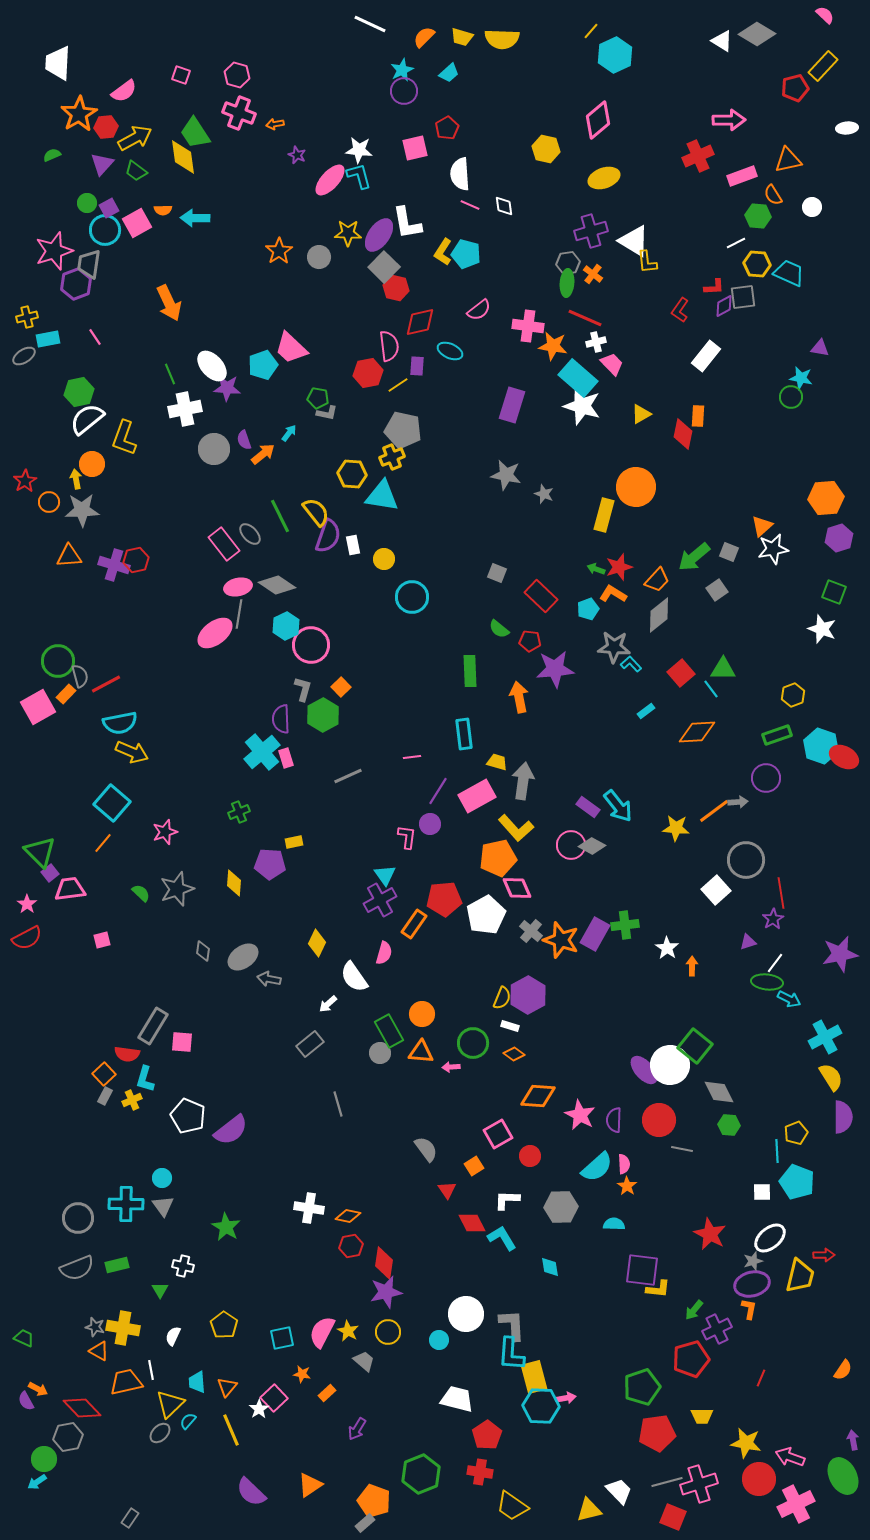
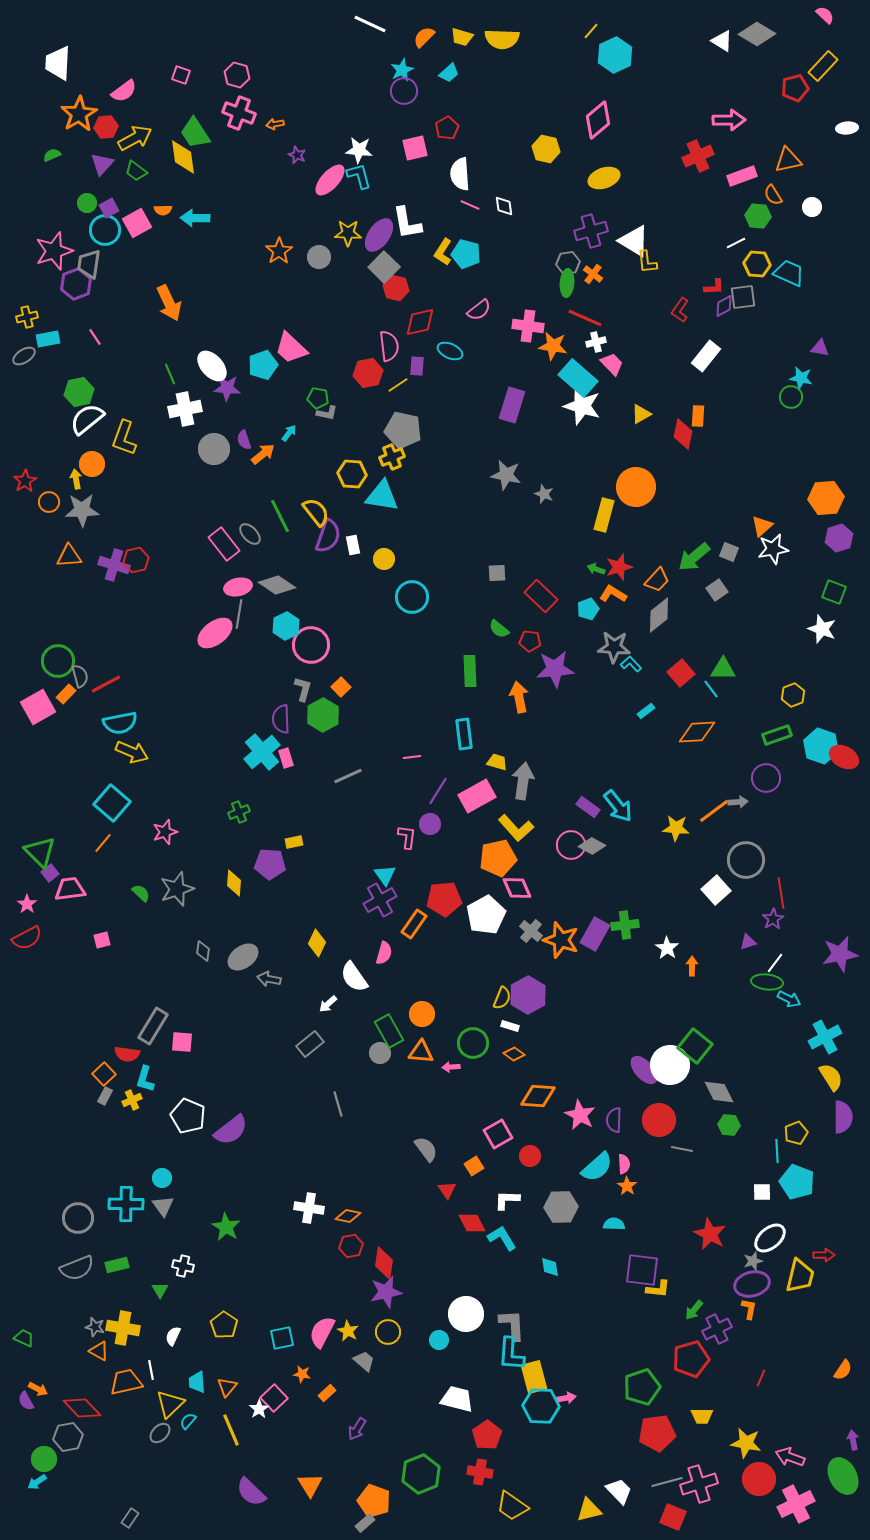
gray square at (497, 573): rotated 24 degrees counterclockwise
orange triangle at (310, 1485): rotated 28 degrees counterclockwise
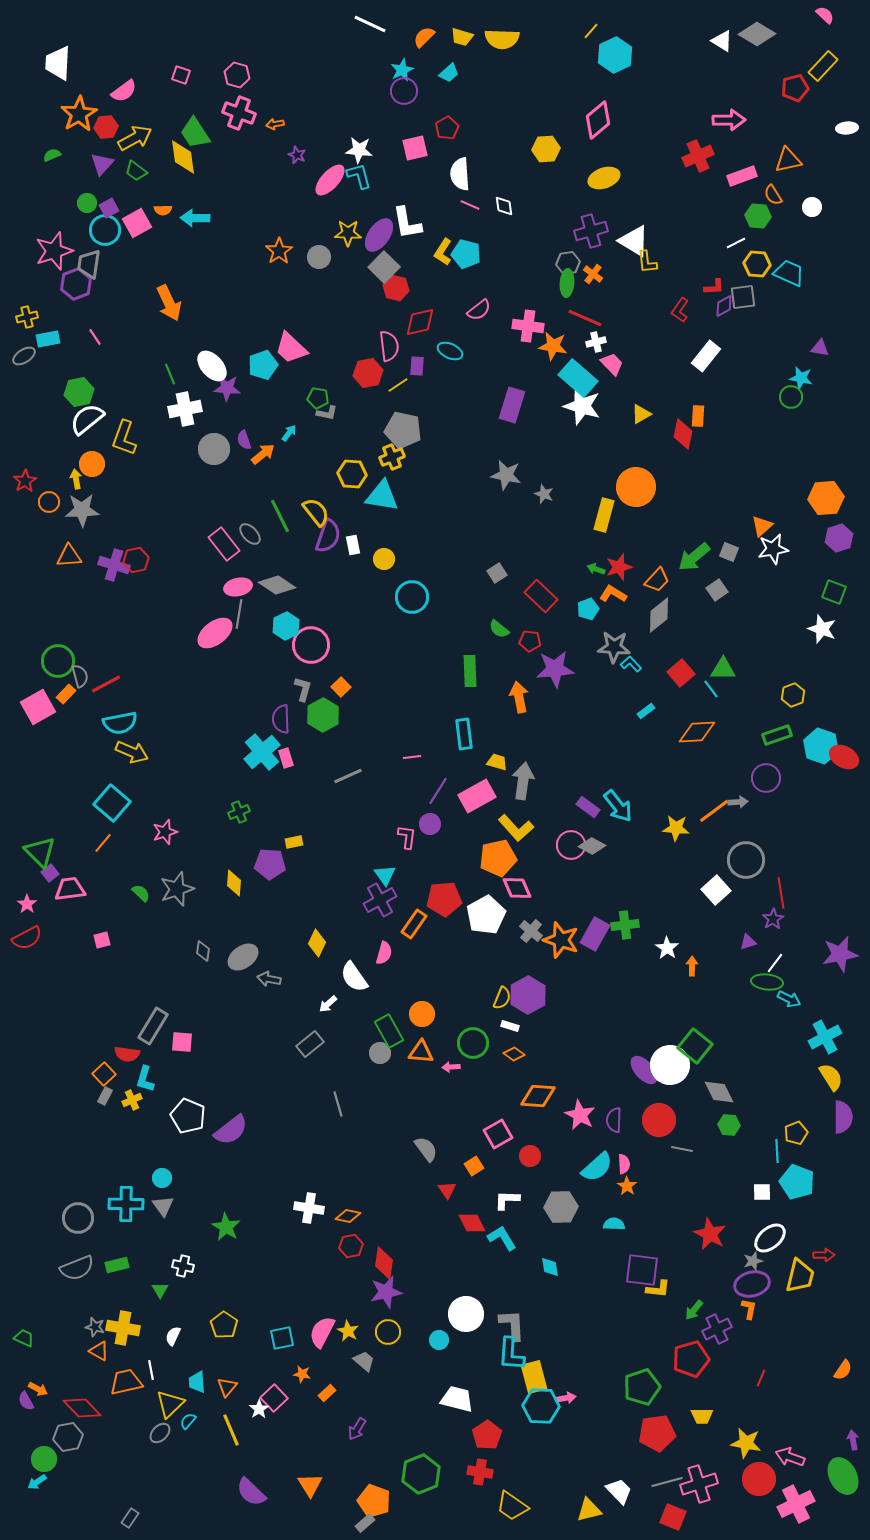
yellow hexagon at (546, 149): rotated 16 degrees counterclockwise
gray square at (497, 573): rotated 30 degrees counterclockwise
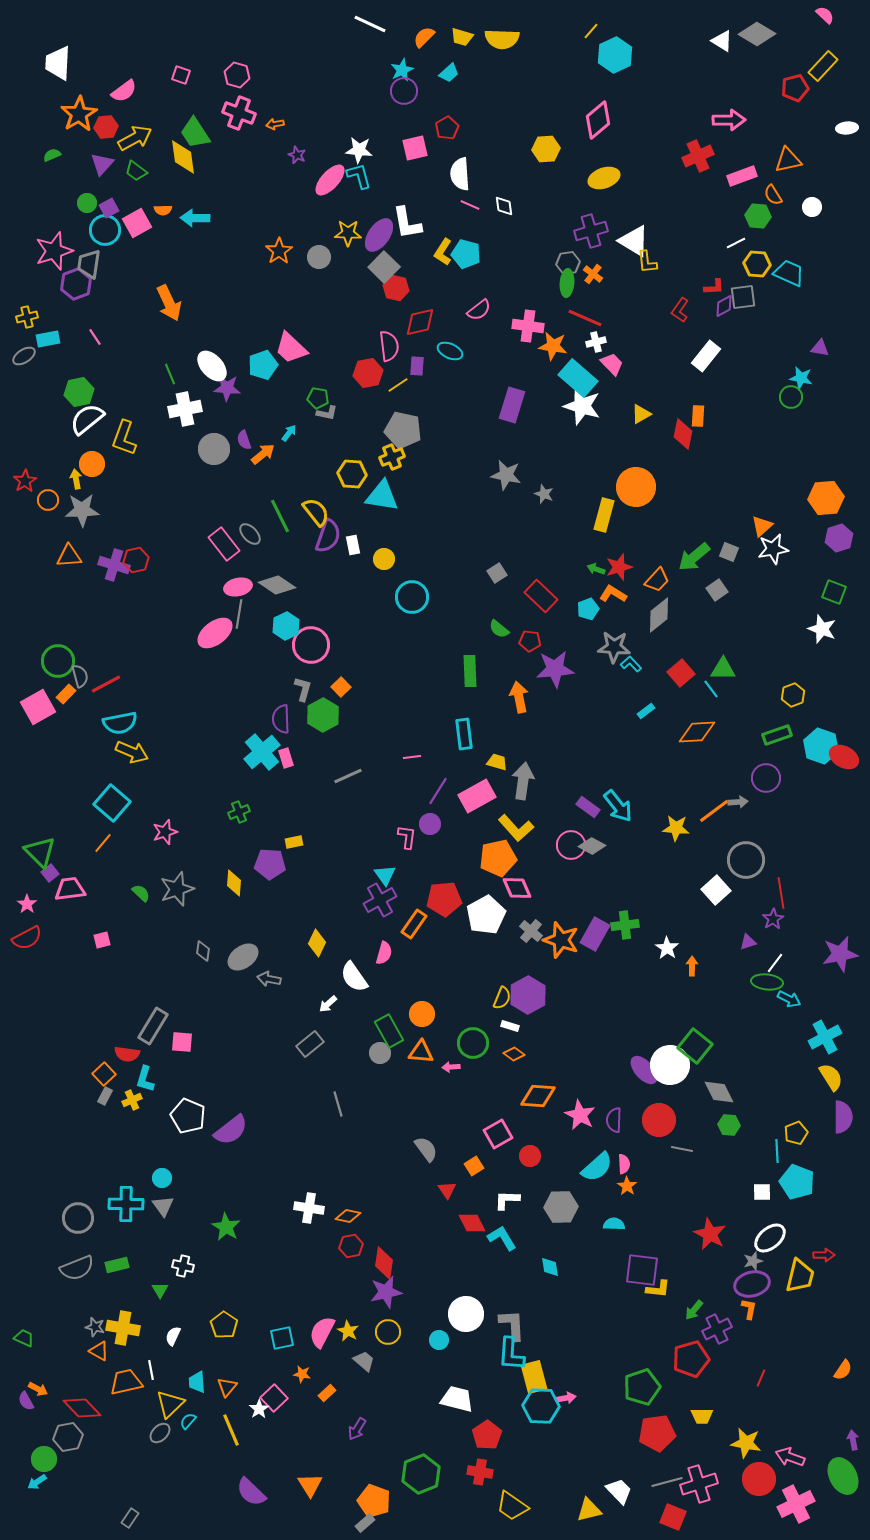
orange circle at (49, 502): moved 1 px left, 2 px up
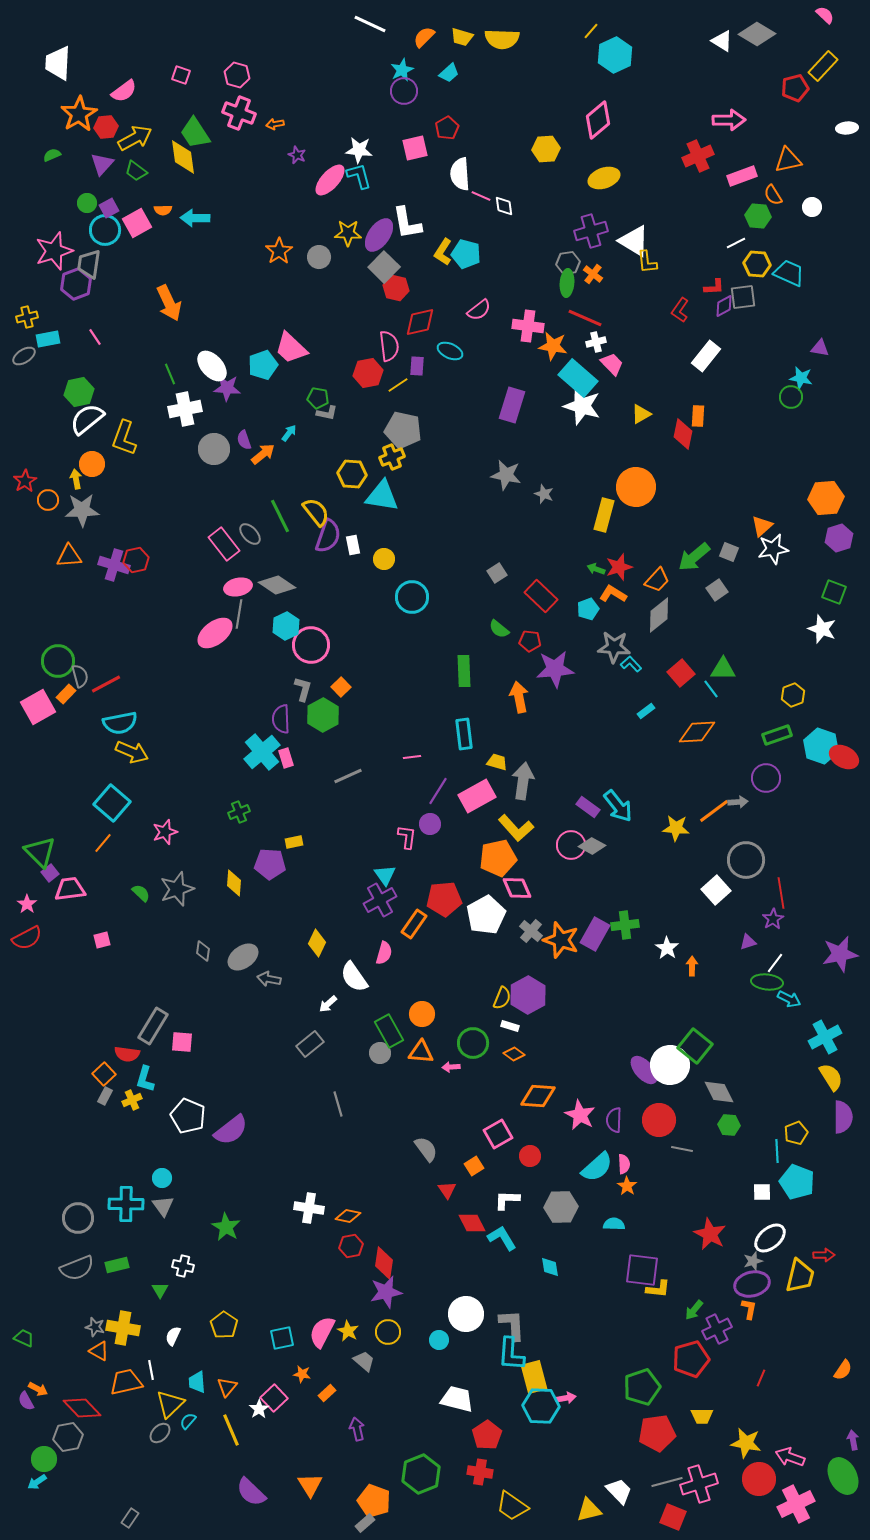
pink line at (470, 205): moved 11 px right, 9 px up
green rectangle at (470, 671): moved 6 px left
purple arrow at (357, 1429): rotated 135 degrees clockwise
